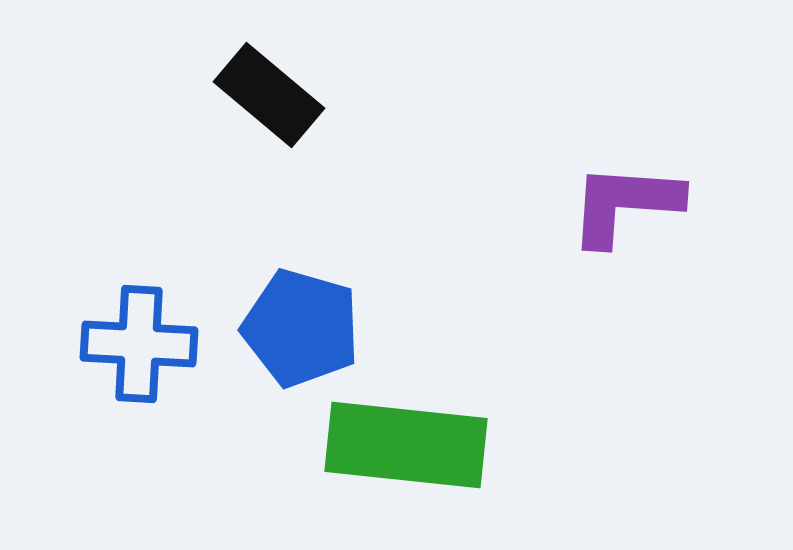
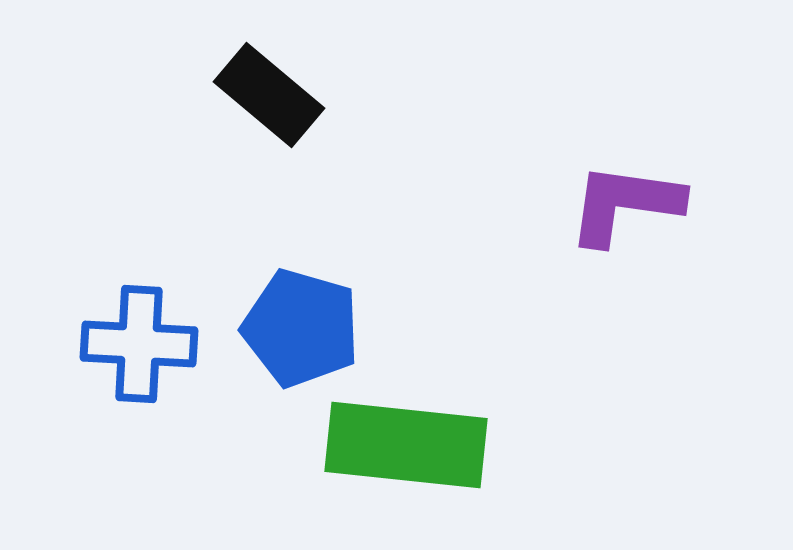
purple L-shape: rotated 4 degrees clockwise
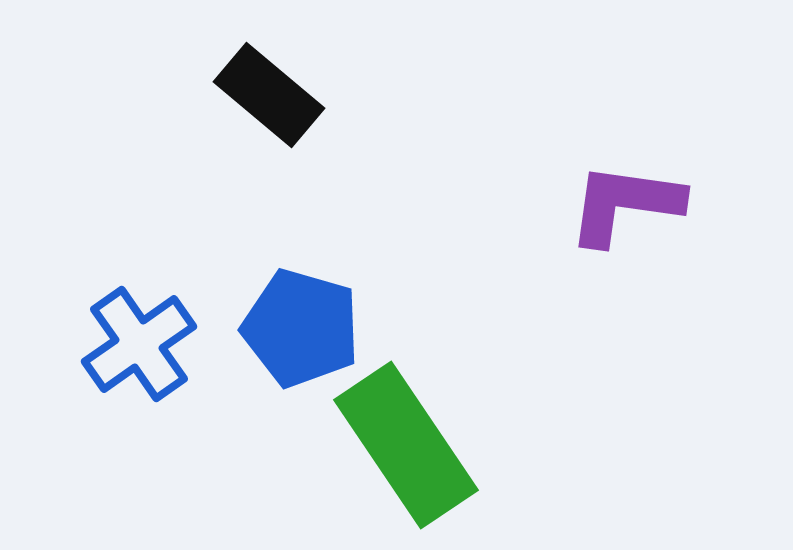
blue cross: rotated 38 degrees counterclockwise
green rectangle: rotated 50 degrees clockwise
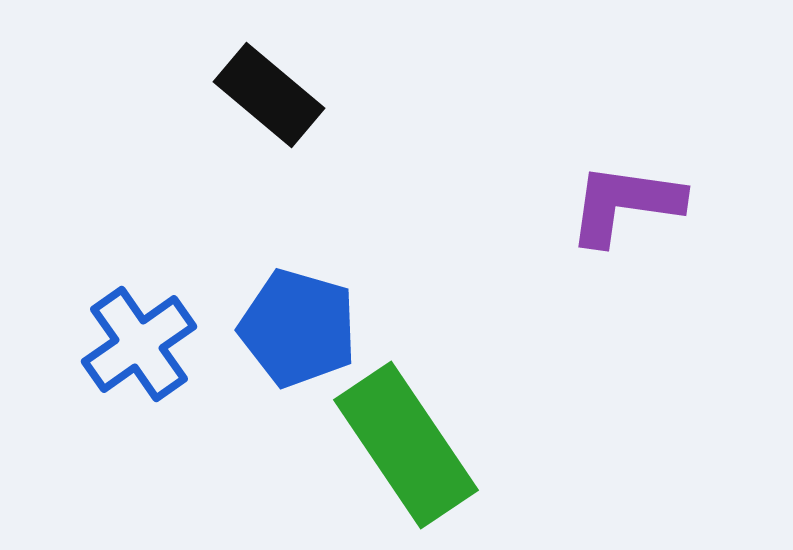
blue pentagon: moved 3 px left
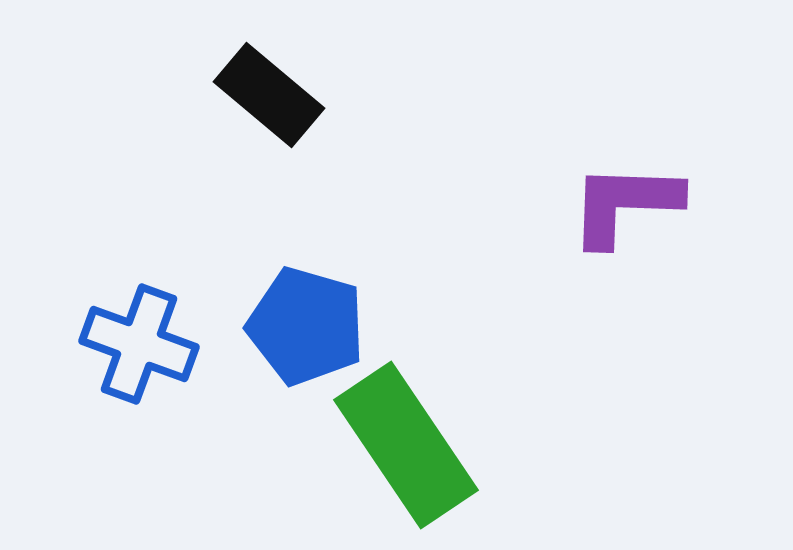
purple L-shape: rotated 6 degrees counterclockwise
blue pentagon: moved 8 px right, 2 px up
blue cross: rotated 35 degrees counterclockwise
